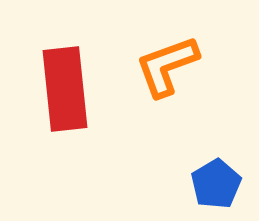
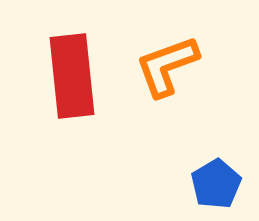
red rectangle: moved 7 px right, 13 px up
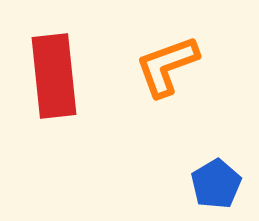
red rectangle: moved 18 px left
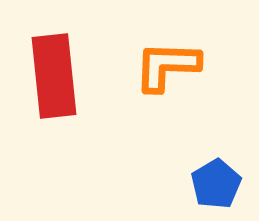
orange L-shape: rotated 22 degrees clockwise
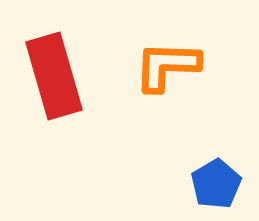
red rectangle: rotated 10 degrees counterclockwise
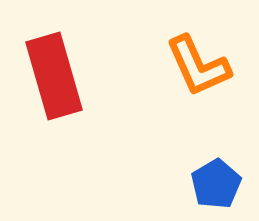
orange L-shape: moved 31 px right; rotated 116 degrees counterclockwise
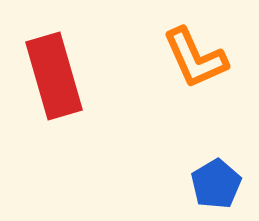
orange L-shape: moved 3 px left, 8 px up
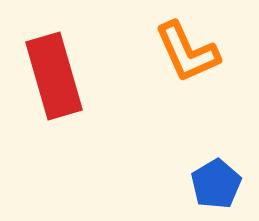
orange L-shape: moved 8 px left, 6 px up
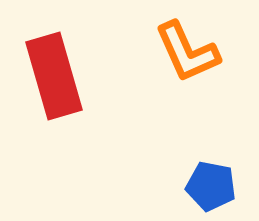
blue pentagon: moved 5 px left, 2 px down; rotated 30 degrees counterclockwise
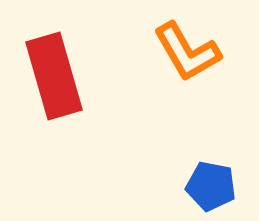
orange L-shape: rotated 6 degrees counterclockwise
